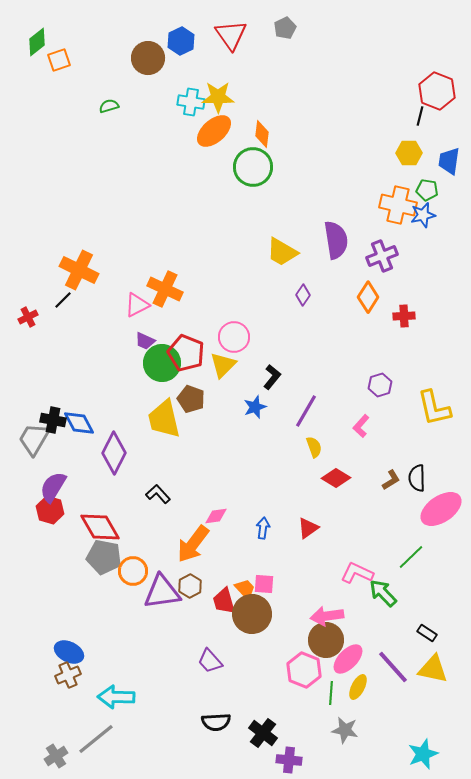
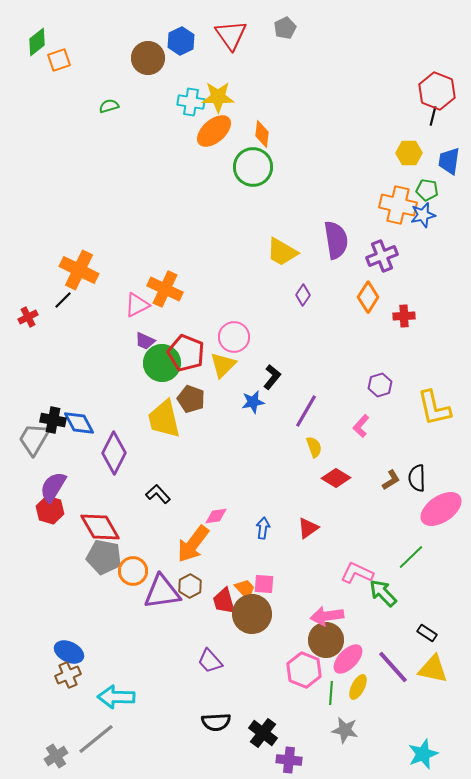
black line at (420, 116): moved 13 px right
blue star at (255, 407): moved 2 px left, 5 px up; rotated 10 degrees clockwise
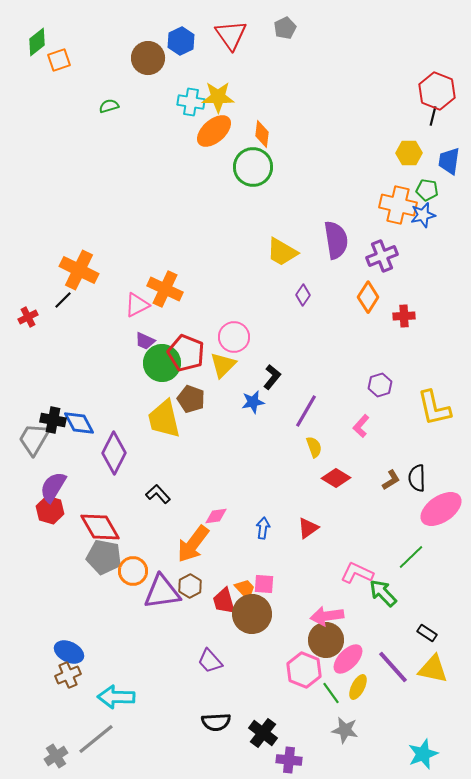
green line at (331, 693): rotated 40 degrees counterclockwise
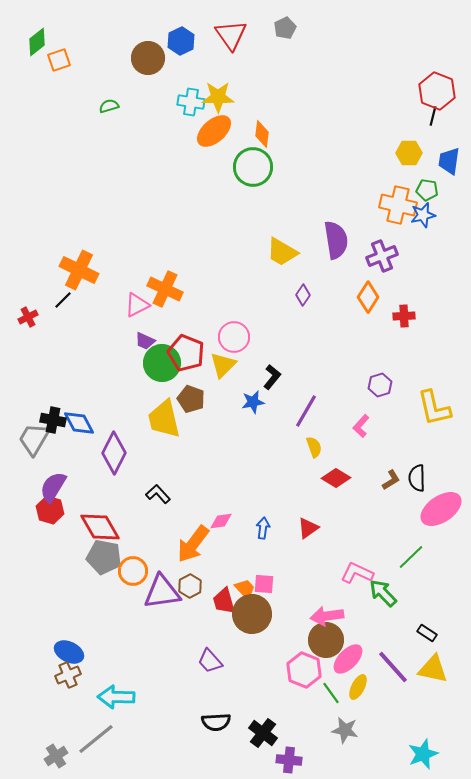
pink diamond at (216, 516): moved 5 px right, 5 px down
